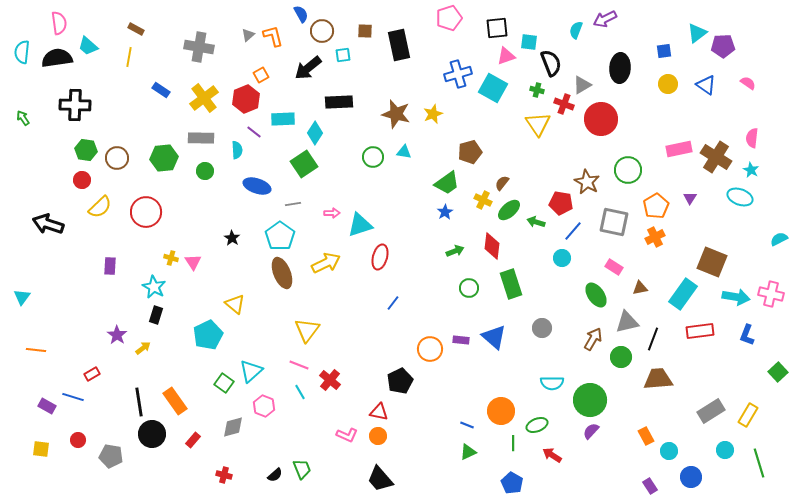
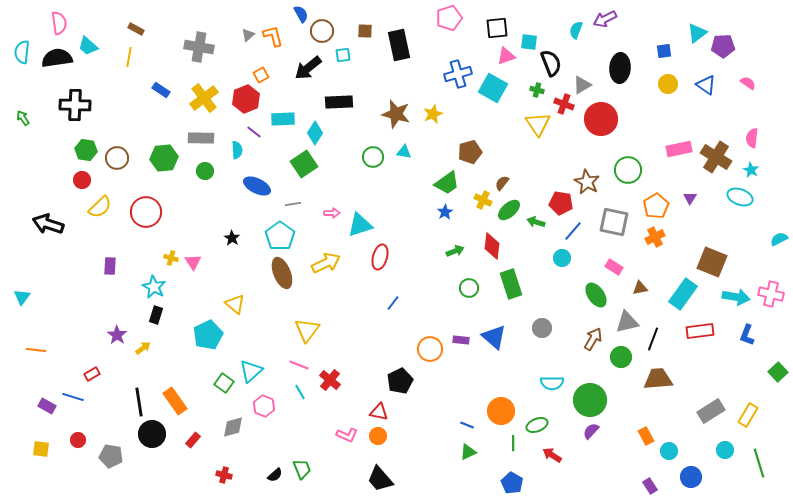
blue ellipse at (257, 186): rotated 8 degrees clockwise
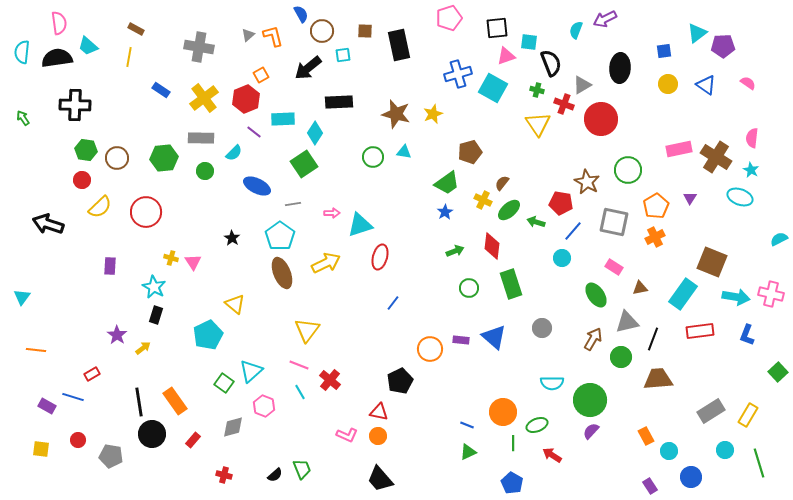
cyan semicircle at (237, 150): moved 3 px left, 3 px down; rotated 48 degrees clockwise
orange circle at (501, 411): moved 2 px right, 1 px down
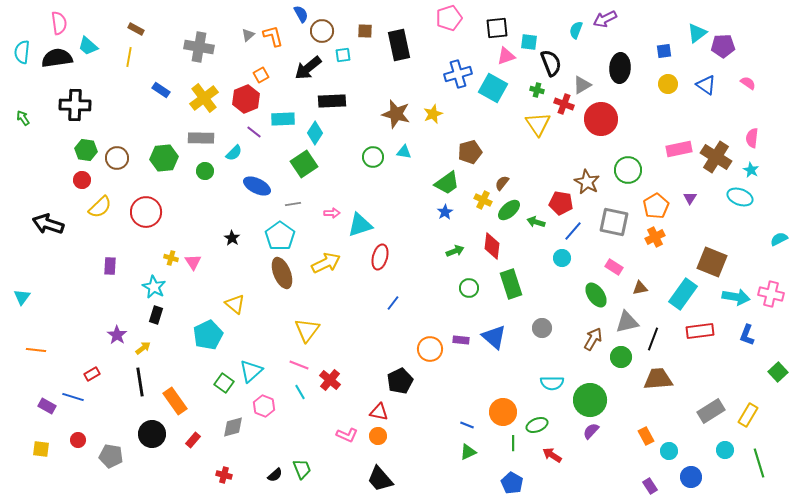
black rectangle at (339, 102): moved 7 px left, 1 px up
black line at (139, 402): moved 1 px right, 20 px up
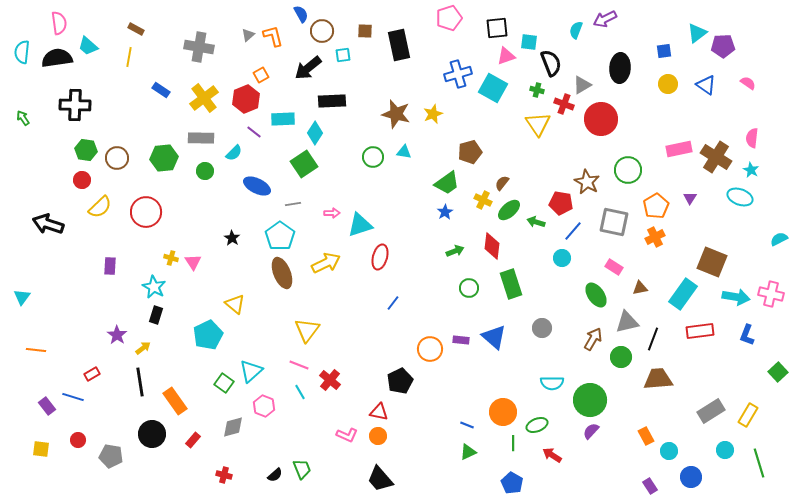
purple rectangle at (47, 406): rotated 24 degrees clockwise
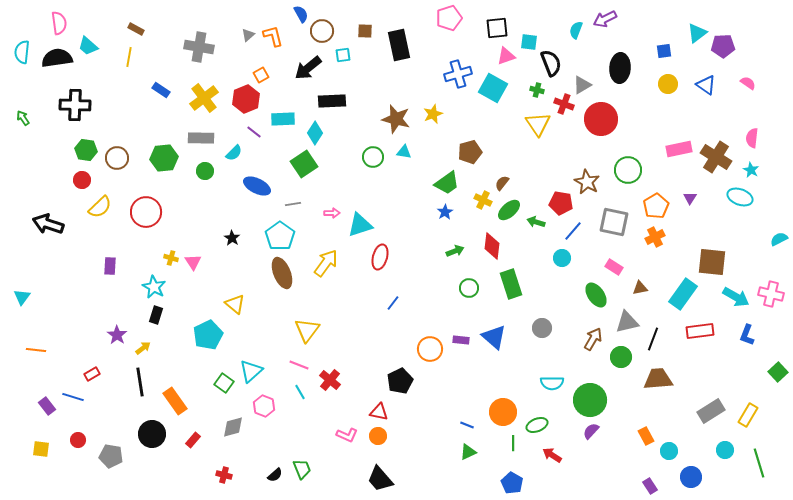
brown star at (396, 114): moved 5 px down
brown square at (712, 262): rotated 16 degrees counterclockwise
yellow arrow at (326, 263): rotated 28 degrees counterclockwise
cyan arrow at (736, 297): rotated 20 degrees clockwise
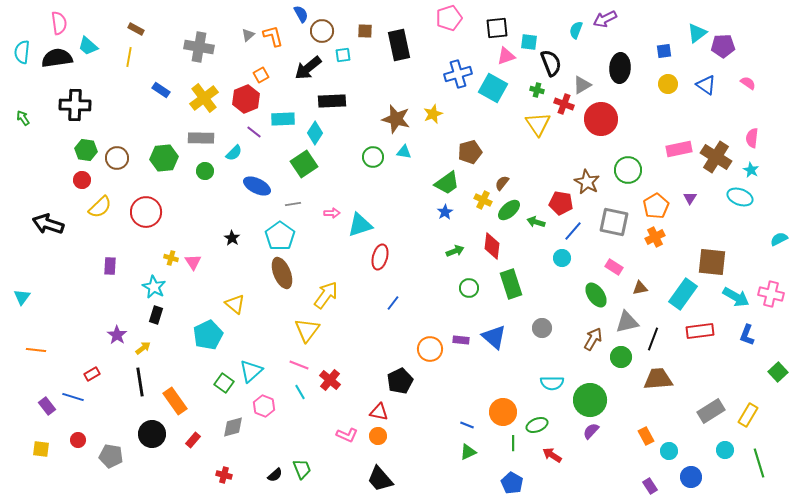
yellow arrow at (326, 263): moved 32 px down
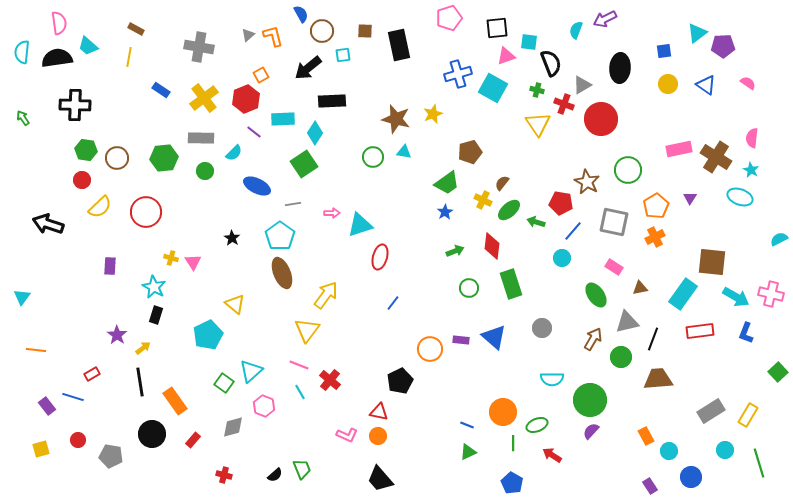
blue L-shape at (747, 335): moved 1 px left, 2 px up
cyan semicircle at (552, 383): moved 4 px up
yellow square at (41, 449): rotated 24 degrees counterclockwise
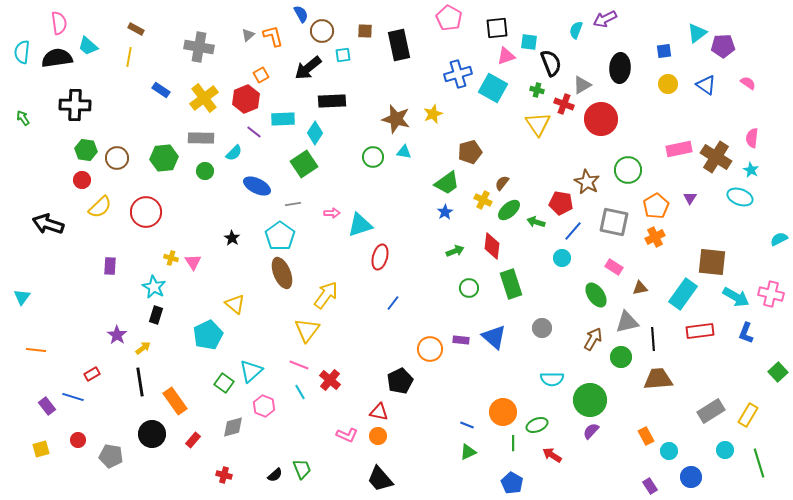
pink pentagon at (449, 18): rotated 25 degrees counterclockwise
black line at (653, 339): rotated 25 degrees counterclockwise
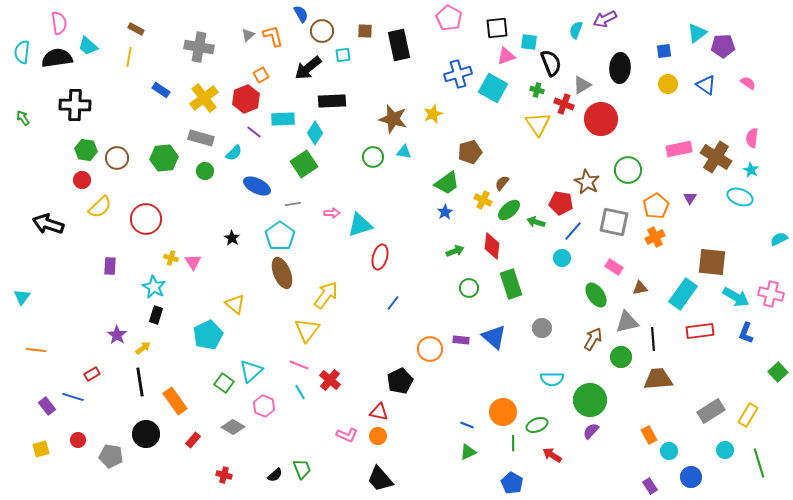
brown star at (396, 119): moved 3 px left
gray rectangle at (201, 138): rotated 15 degrees clockwise
red circle at (146, 212): moved 7 px down
gray diamond at (233, 427): rotated 45 degrees clockwise
black circle at (152, 434): moved 6 px left
orange rectangle at (646, 436): moved 3 px right, 1 px up
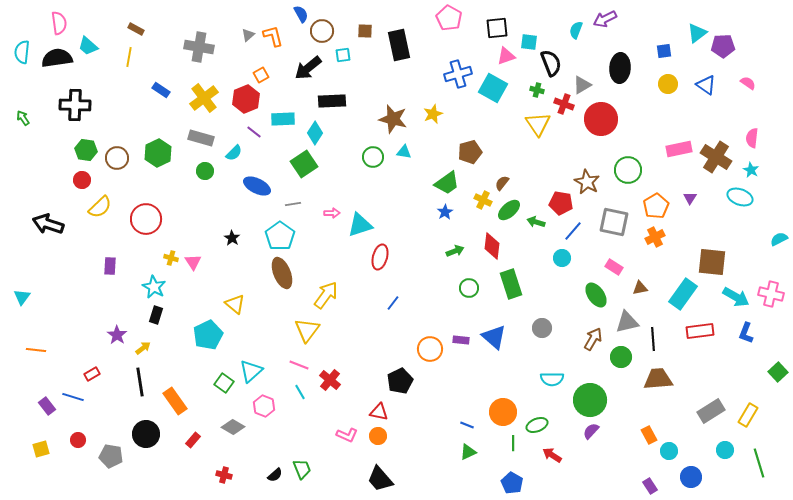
green hexagon at (164, 158): moved 6 px left, 5 px up; rotated 20 degrees counterclockwise
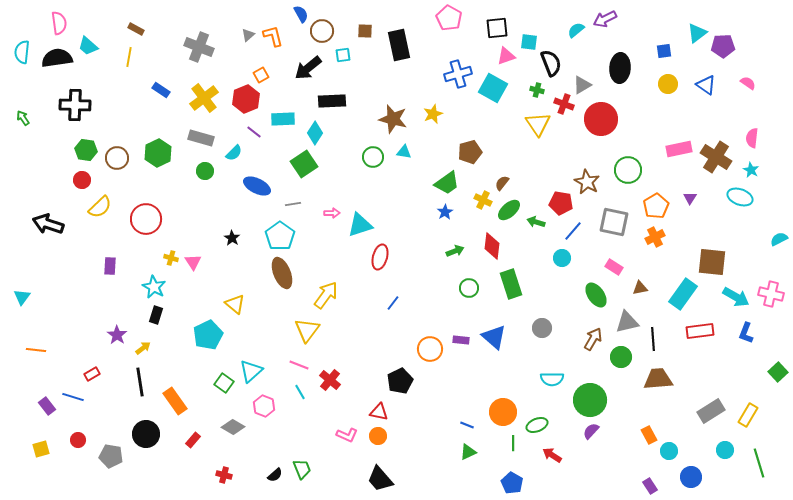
cyan semicircle at (576, 30): rotated 30 degrees clockwise
gray cross at (199, 47): rotated 12 degrees clockwise
